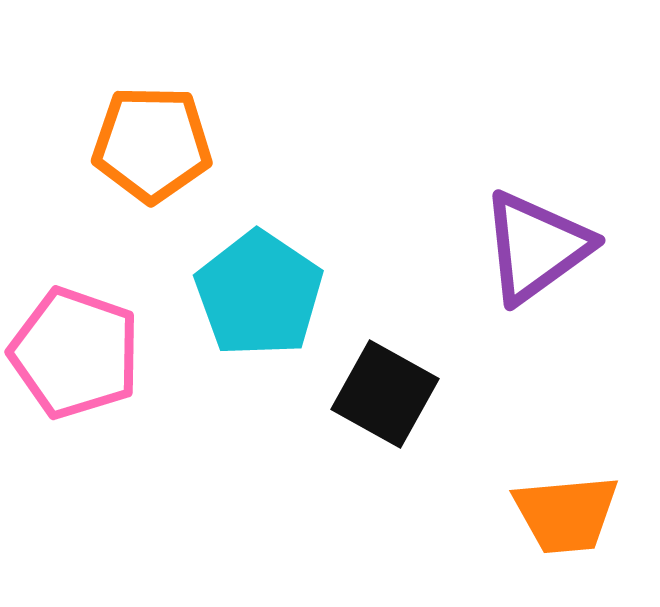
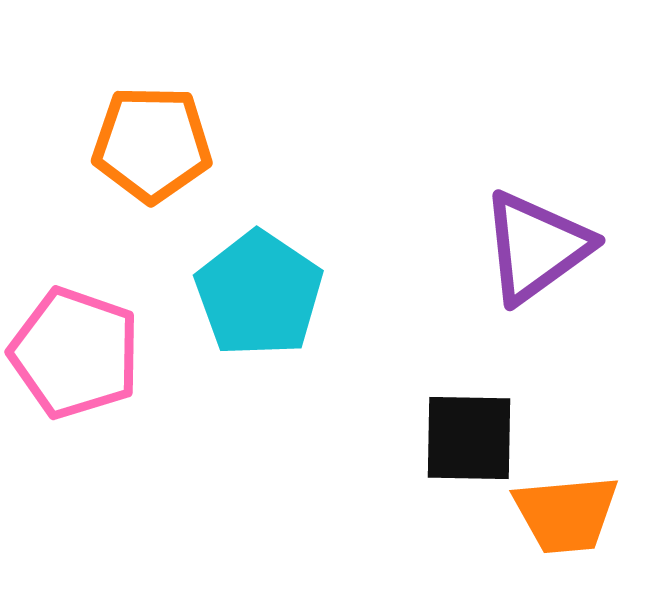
black square: moved 84 px right, 44 px down; rotated 28 degrees counterclockwise
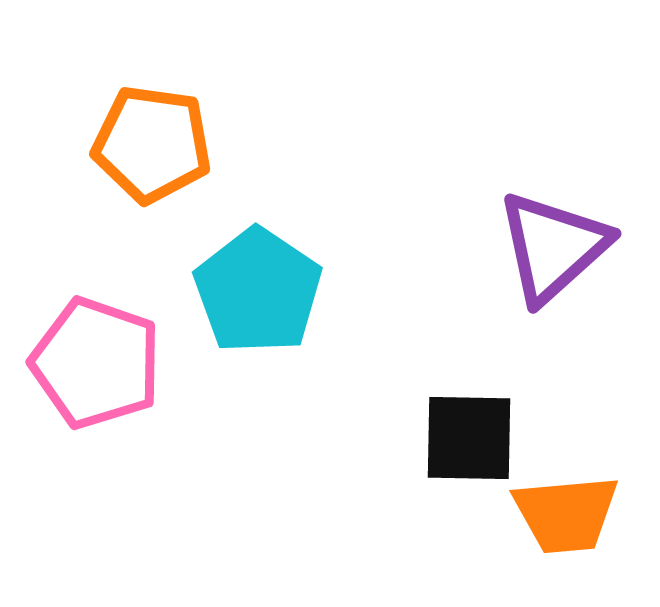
orange pentagon: rotated 7 degrees clockwise
purple triangle: moved 17 px right; rotated 6 degrees counterclockwise
cyan pentagon: moved 1 px left, 3 px up
pink pentagon: moved 21 px right, 10 px down
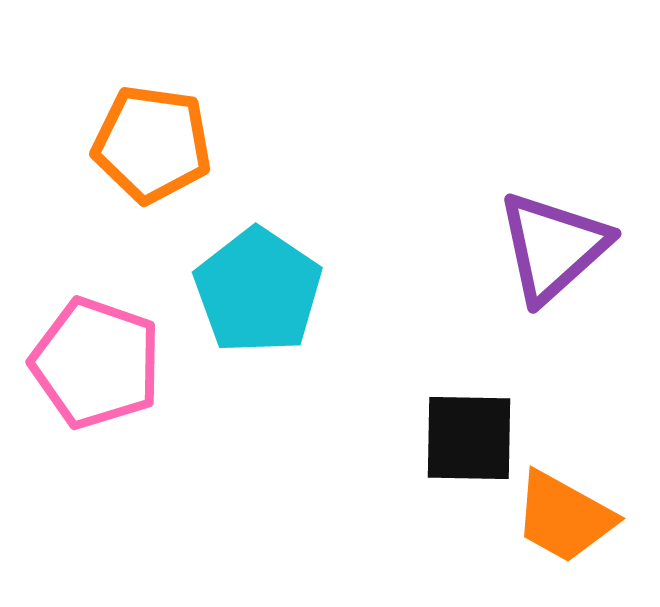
orange trapezoid: moved 2 px left, 3 px down; rotated 34 degrees clockwise
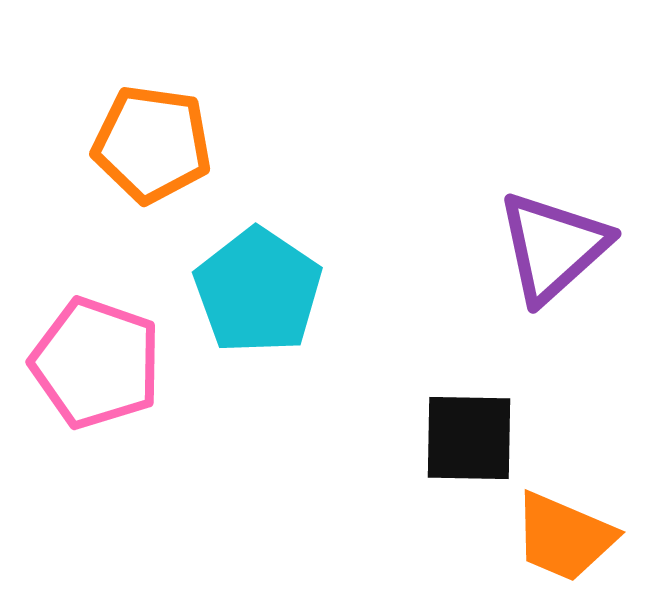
orange trapezoid: moved 20 px down; rotated 6 degrees counterclockwise
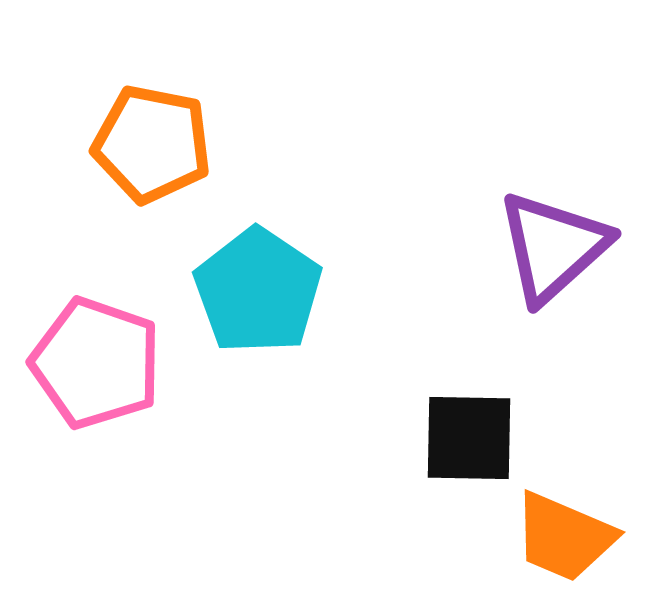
orange pentagon: rotated 3 degrees clockwise
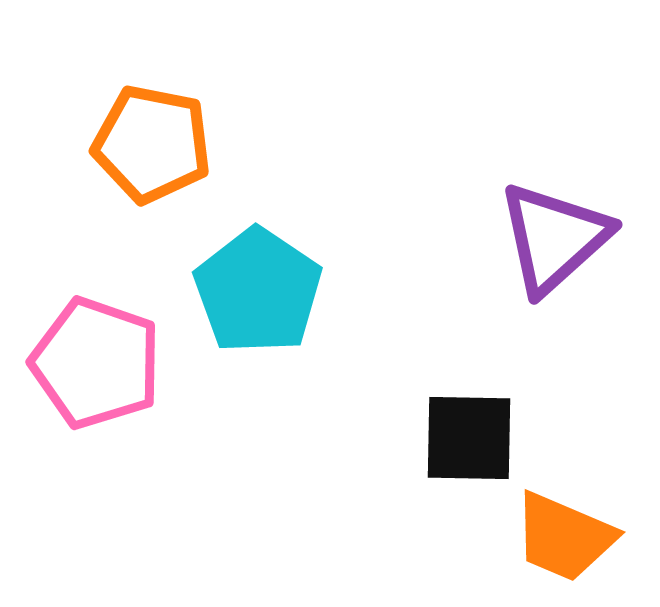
purple triangle: moved 1 px right, 9 px up
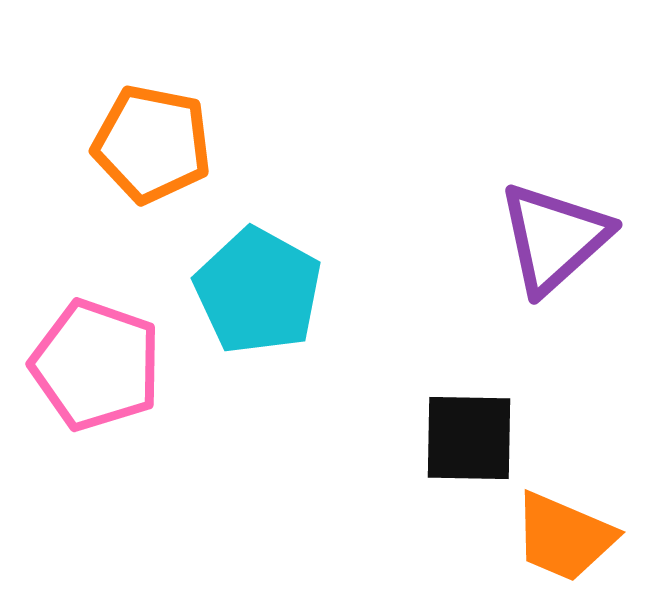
cyan pentagon: rotated 5 degrees counterclockwise
pink pentagon: moved 2 px down
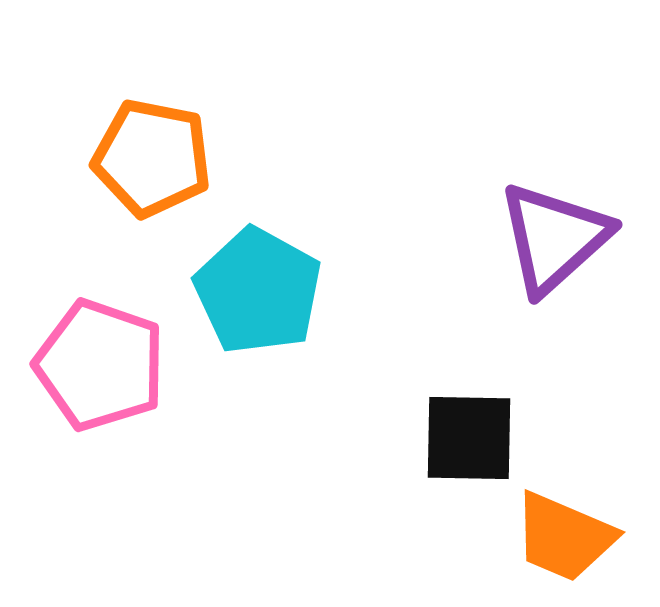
orange pentagon: moved 14 px down
pink pentagon: moved 4 px right
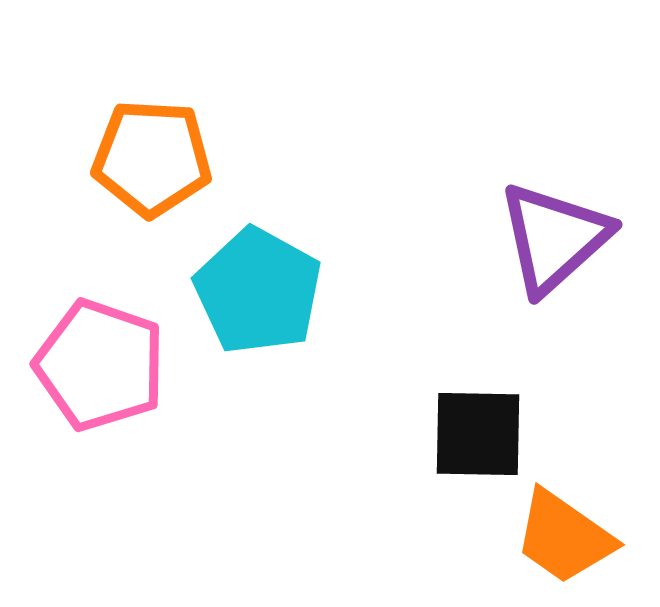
orange pentagon: rotated 8 degrees counterclockwise
black square: moved 9 px right, 4 px up
orange trapezoid: rotated 12 degrees clockwise
